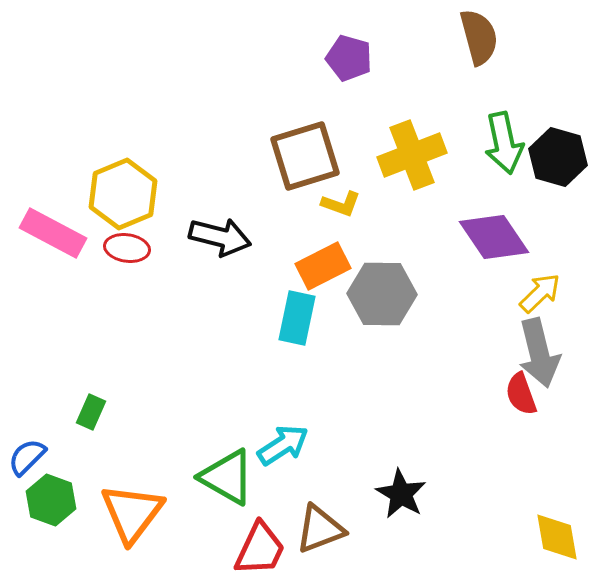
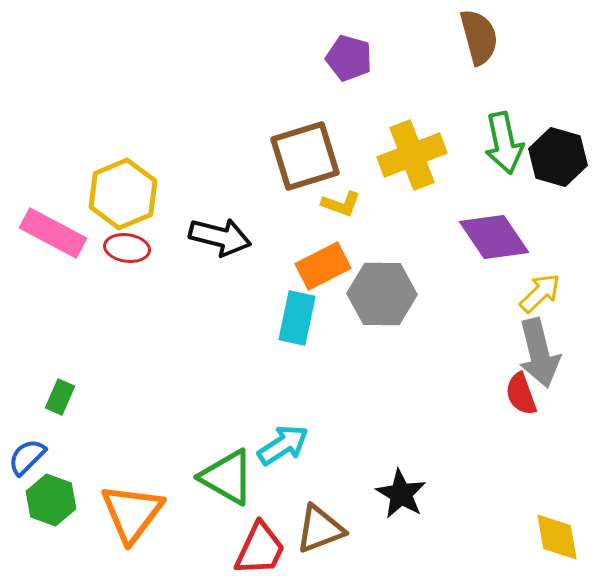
green rectangle: moved 31 px left, 15 px up
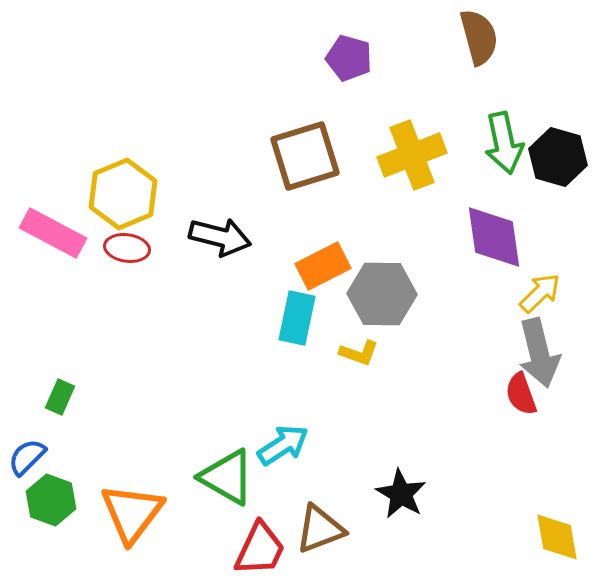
yellow L-shape: moved 18 px right, 149 px down
purple diamond: rotated 26 degrees clockwise
